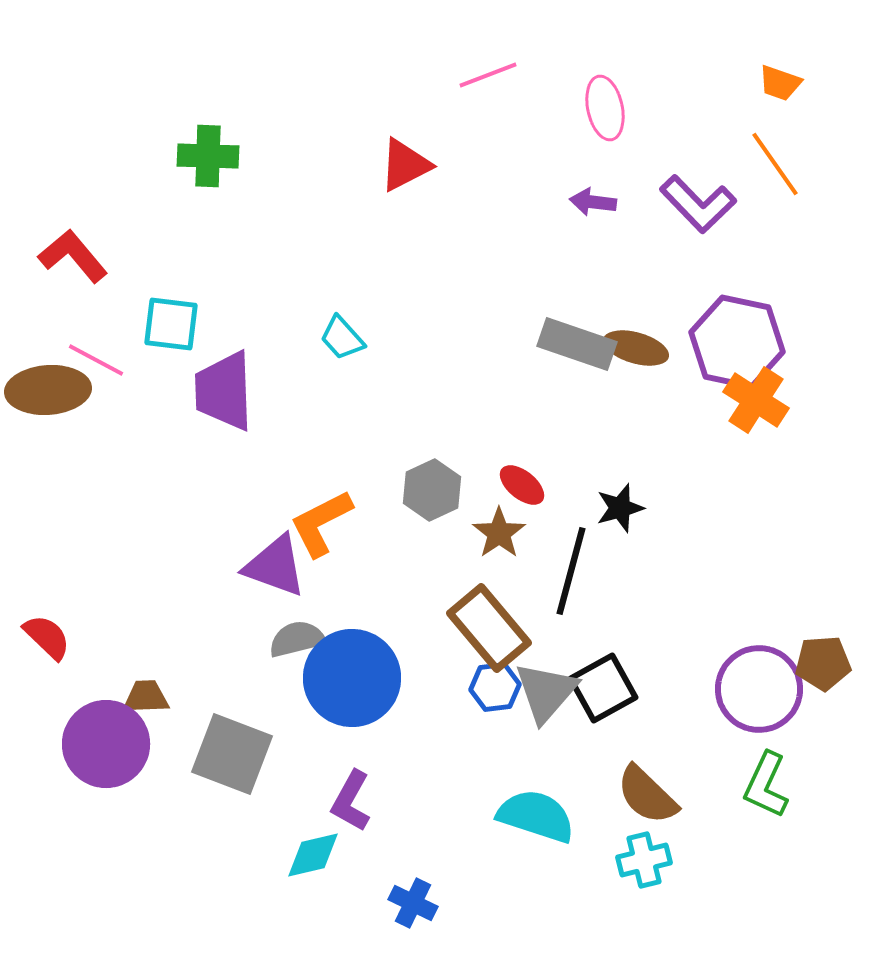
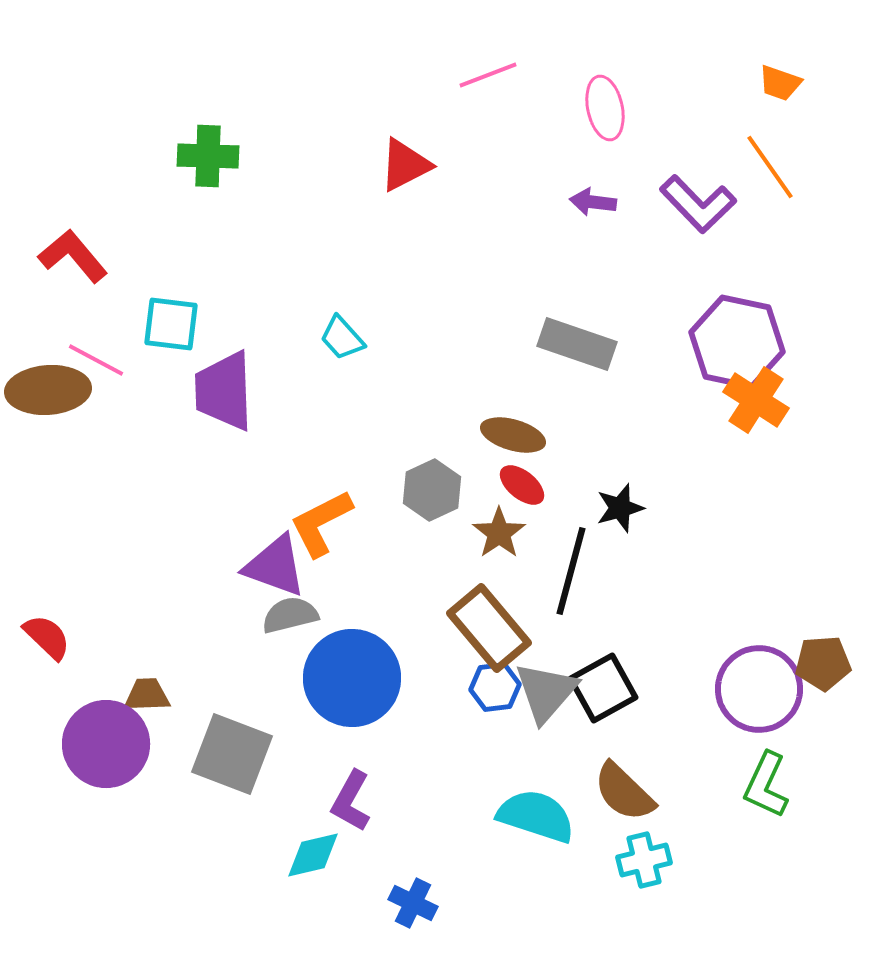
orange line at (775, 164): moved 5 px left, 3 px down
brown ellipse at (636, 348): moved 123 px left, 87 px down
gray semicircle at (297, 639): moved 7 px left, 24 px up
brown trapezoid at (146, 697): moved 1 px right, 2 px up
brown semicircle at (647, 795): moved 23 px left, 3 px up
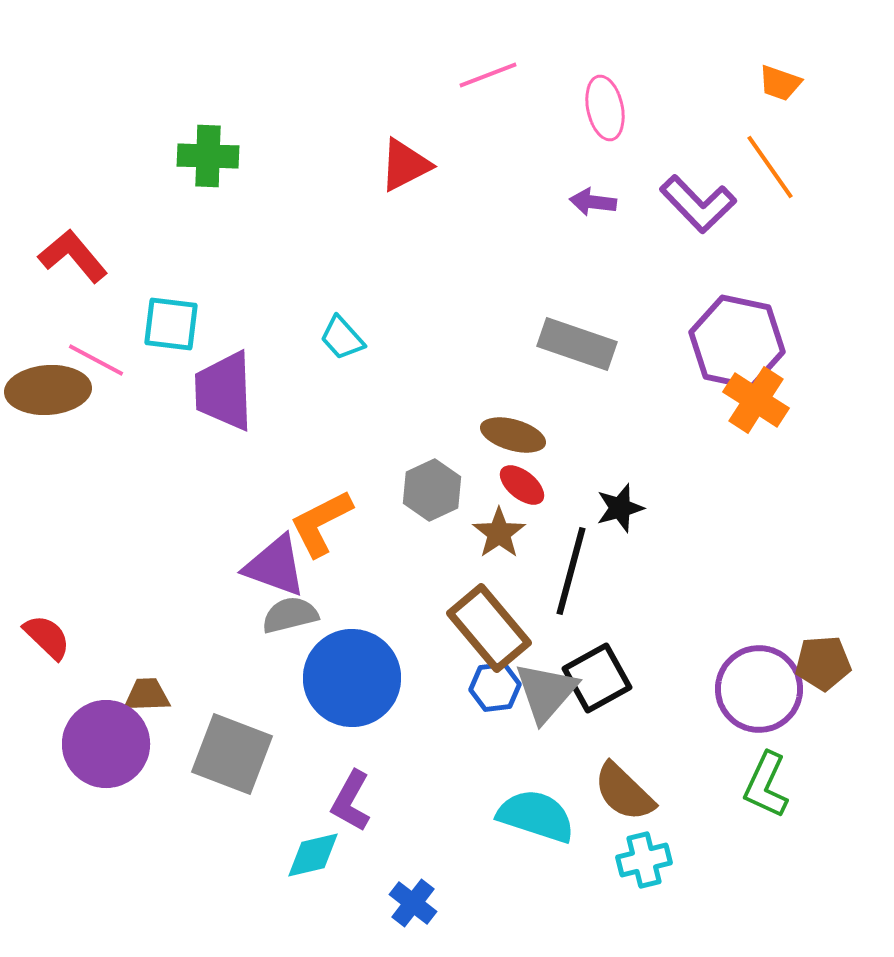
black square at (603, 688): moved 6 px left, 10 px up
blue cross at (413, 903): rotated 12 degrees clockwise
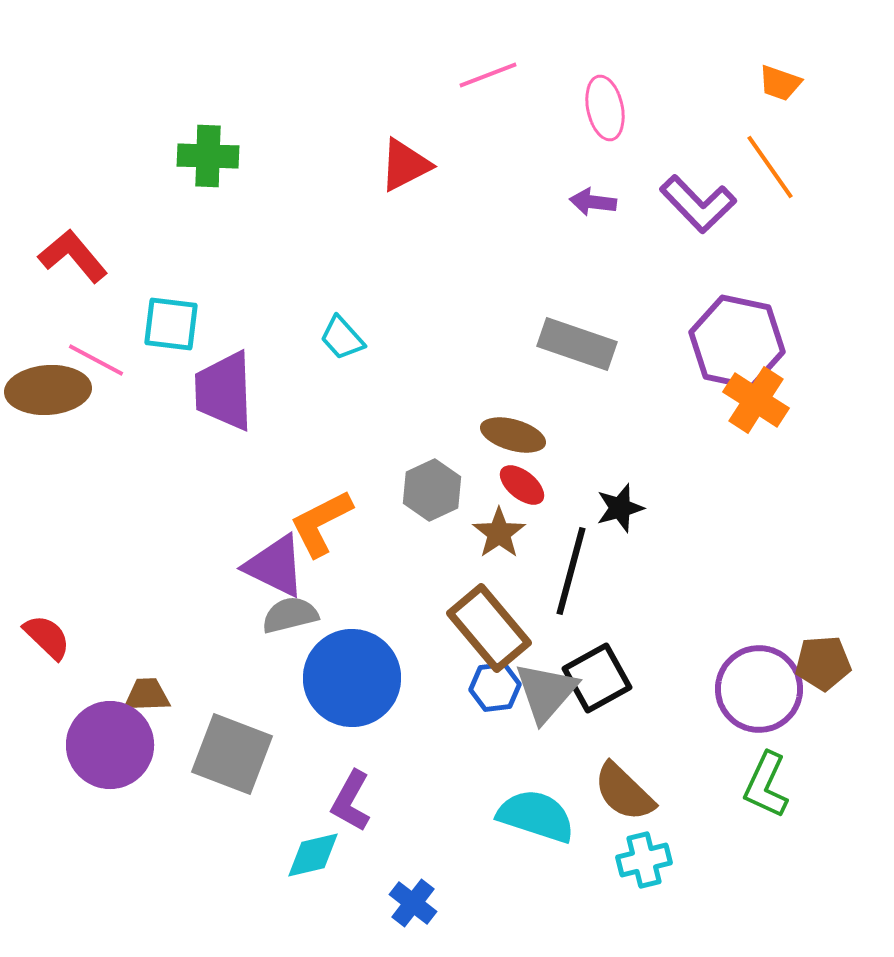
purple triangle at (275, 566): rotated 6 degrees clockwise
purple circle at (106, 744): moved 4 px right, 1 px down
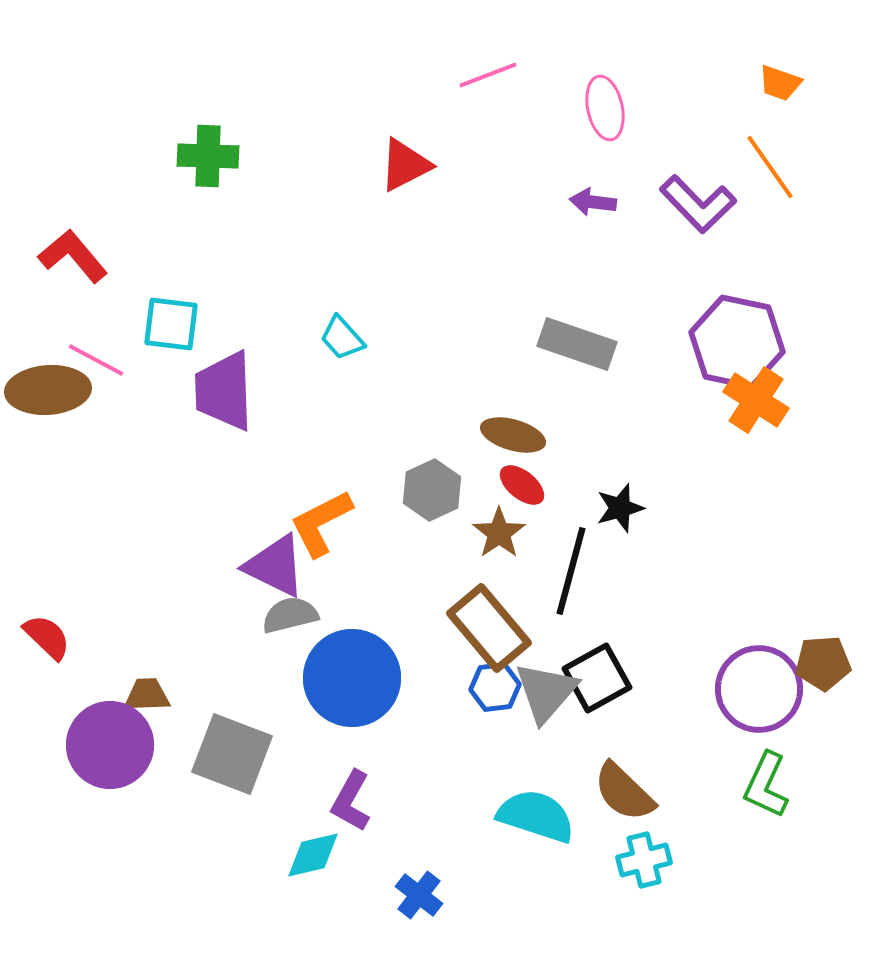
blue cross at (413, 903): moved 6 px right, 8 px up
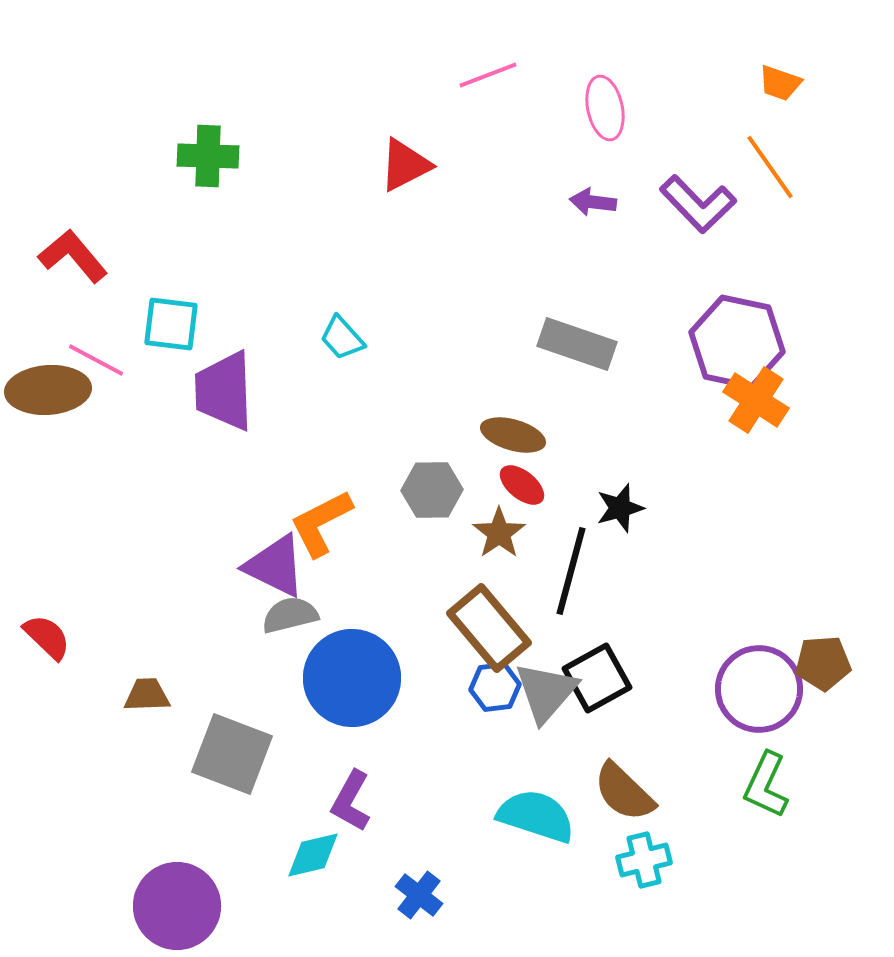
gray hexagon at (432, 490): rotated 24 degrees clockwise
purple circle at (110, 745): moved 67 px right, 161 px down
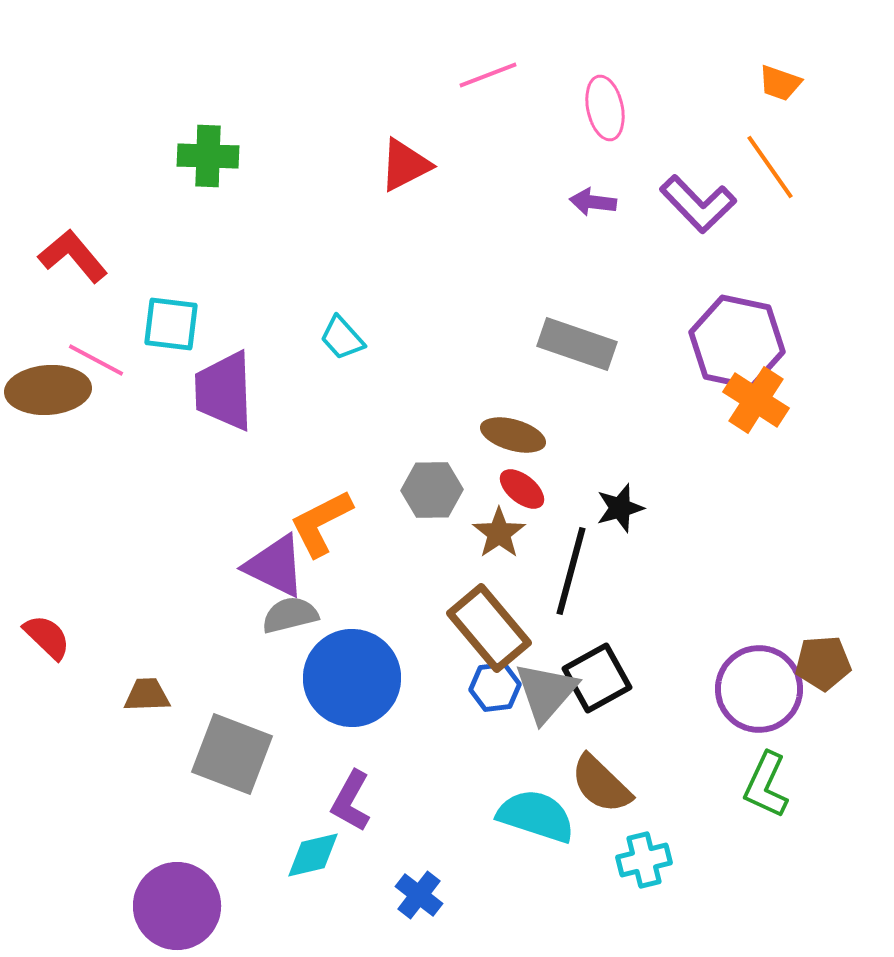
red ellipse at (522, 485): moved 4 px down
brown semicircle at (624, 792): moved 23 px left, 8 px up
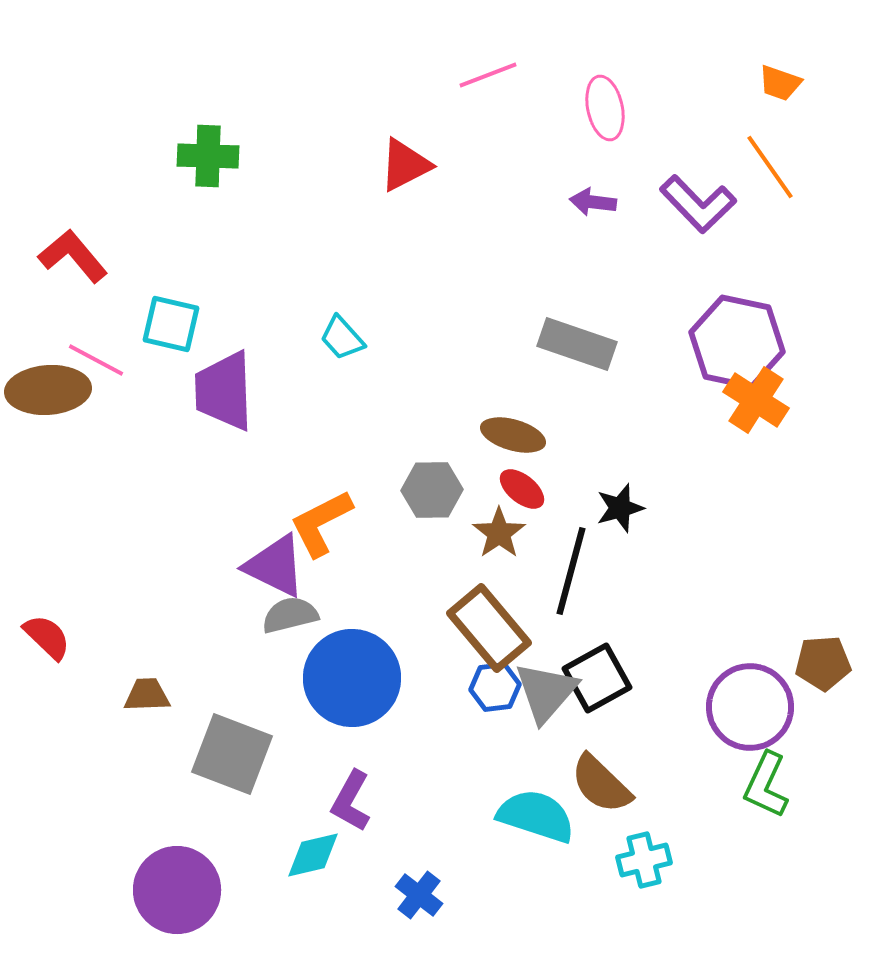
cyan square at (171, 324): rotated 6 degrees clockwise
purple circle at (759, 689): moved 9 px left, 18 px down
purple circle at (177, 906): moved 16 px up
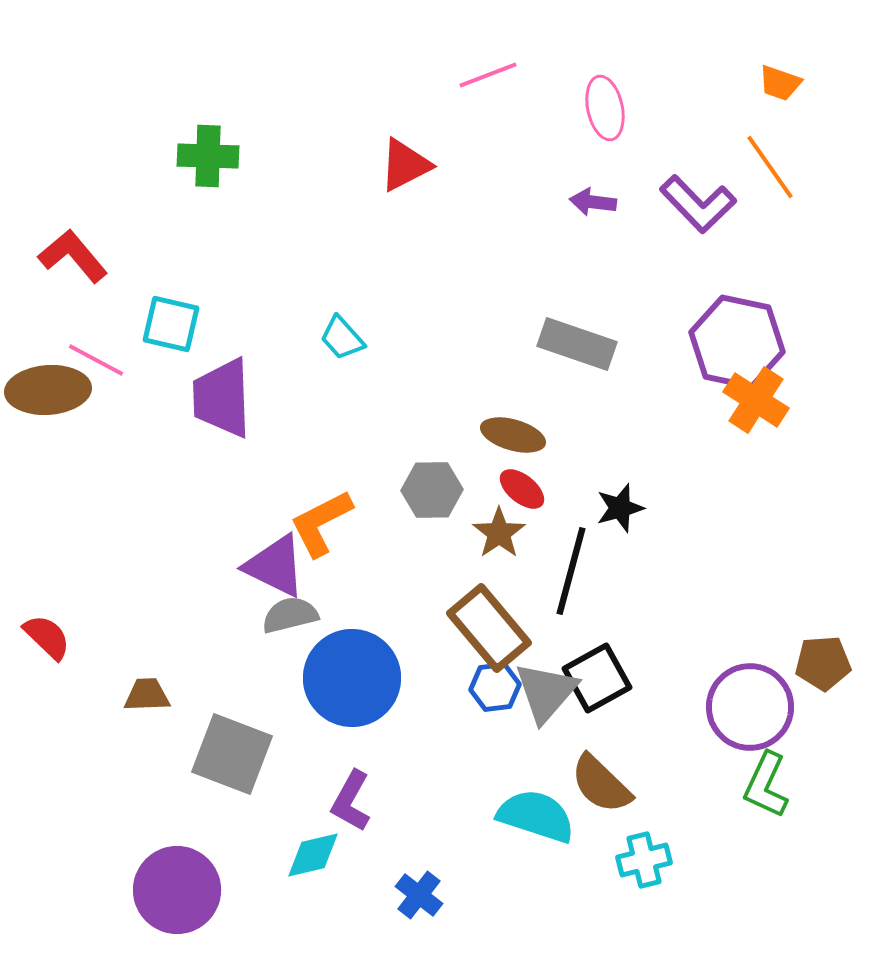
purple trapezoid at (224, 391): moved 2 px left, 7 px down
